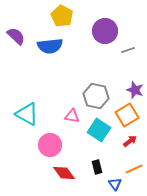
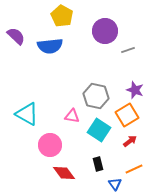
black rectangle: moved 1 px right, 3 px up
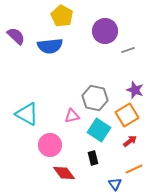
gray hexagon: moved 1 px left, 2 px down
pink triangle: rotated 21 degrees counterclockwise
black rectangle: moved 5 px left, 6 px up
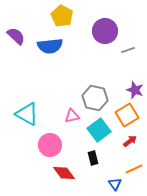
cyan square: rotated 20 degrees clockwise
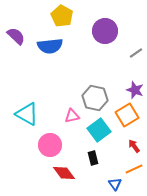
gray line: moved 8 px right, 3 px down; rotated 16 degrees counterclockwise
red arrow: moved 4 px right, 5 px down; rotated 88 degrees counterclockwise
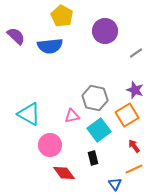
cyan triangle: moved 2 px right
